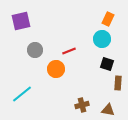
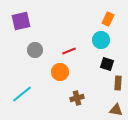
cyan circle: moved 1 px left, 1 px down
orange circle: moved 4 px right, 3 px down
brown cross: moved 5 px left, 7 px up
brown triangle: moved 8 px right
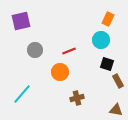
brown rectangle: moved 2 px up; rotated 32 degrees counterclockwise
cyan line: rotated 10 degrees counterclockwise
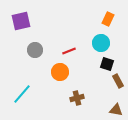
cyan circle: moved 3 px down
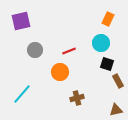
brown triangle: rotated 24 degrees counterclockwise
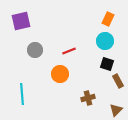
cyan circle: moved 4 px right, 2 px up
orange circle: moved 2 px down
cyan line: rotated 45 degrees counterclockwise
brown cross: moved 11 px right
brown triangle: rotated 32 degrees counterclockwise
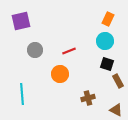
brown triangle: rotated 48 degrees counterclockwise
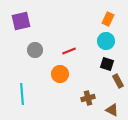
cyan circle: moved 1 px right
brown triangle: moved 4 px left
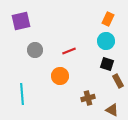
orange circle: moved 2 px down
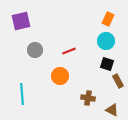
brown cross: rotated 24 degrees clockwise
